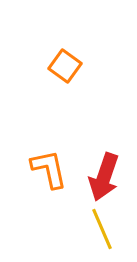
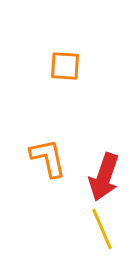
orange square: rotated 32 degrees counterclockwise
orange L-shape: moved 1 px left, 11 px up
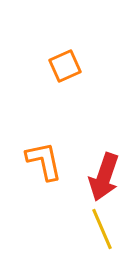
orange square: rotated 28 degrees counterclockwise
orange L-shape: moved 4 px left, 3 px down
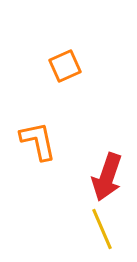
orange L-shape: moved 6 px left, 20 px up
red arrow: moved 3 px right
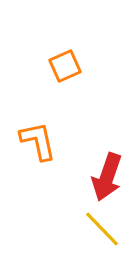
yellow line: rotated 21 degrees counterclockwise
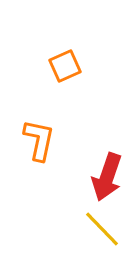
orange L-shape: moved 1 px right, 1 px up; rotated 24 degrees clockwise
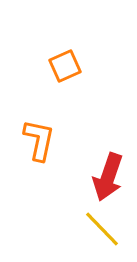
red arrow: moved 1 px right
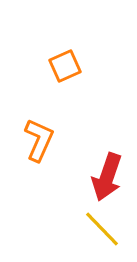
orange L-shape: rotated 12 degrees clockwise
red arrow: moved 1 px left
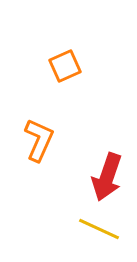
yellow line: moved 3 px left; rotated 21 degrees counterclockwise
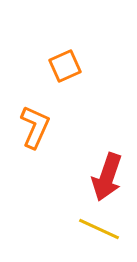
orange L-shape: moved 4 px left, 13 px up
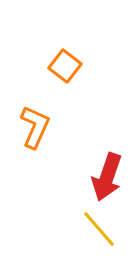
orange square: rotated 28 degrees counterclockwise
yellow line: rotated 24 degrees clockwise
